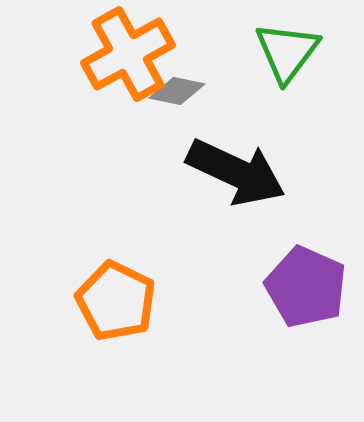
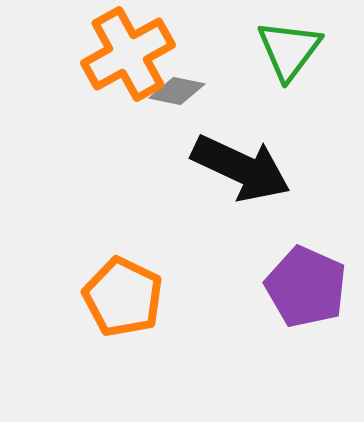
green triangle: moved 2 px right, 2 px up
black arrow: moved 5 px right, 4 px up
orange pentagon: moved 7 px right, 4 px up
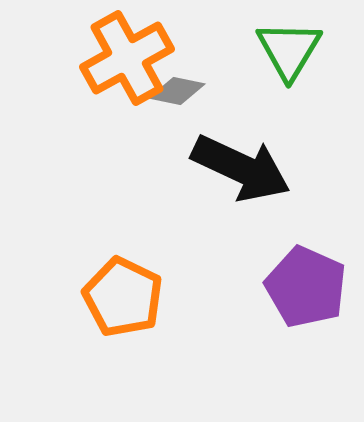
green triangle: rotated 6 degrees counterclockwise
orange cross: moved 1 px left, 4 px down
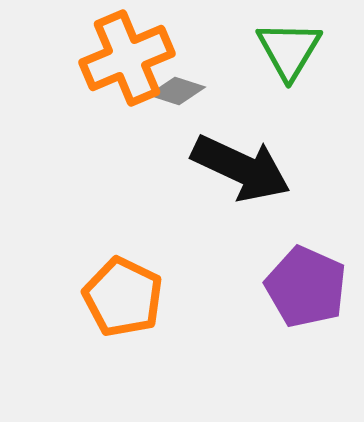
orange cross: rotated 6 degrees clockwise
gray diamond: rotated 6 degrees clockwise
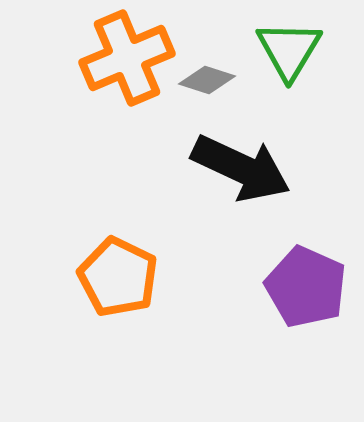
gray diamond: moved 30 px right, 11 px up
orange pentagon: moved 5 px left, 20 px up
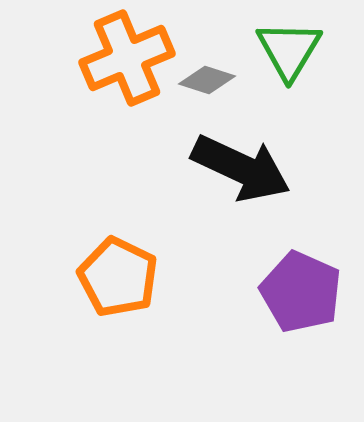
purple pentagon: moved 5 px left, 5 px down
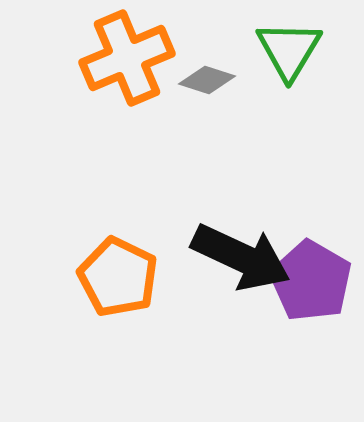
black arrow: moved 89 px down
purple pentagon: moved 10 px right, 11 px up; rotated 6 degrees clockwise
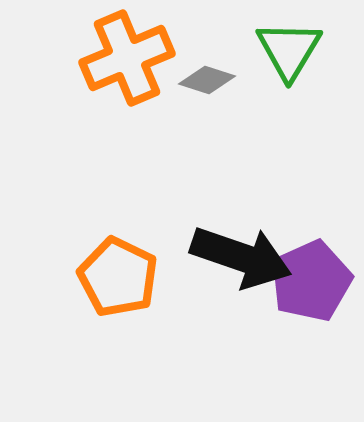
black arrow: rotated 6 degrees counterclockwise
purple pentagon: rotated 18 degrees clockwise
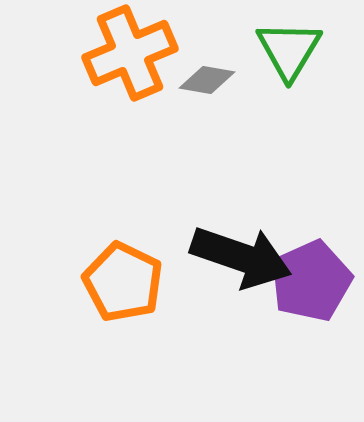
orange cross: moved 3 px right, 5 px up
gray diamond: rotated 8 degrees counterclockwise
orange pentagon: moved 5 px right, 5 px down
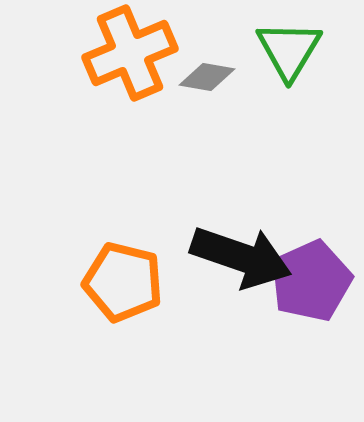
gray diamond: moved 3 px up
orange pentagon: rotated 12 degrees counterclockwise
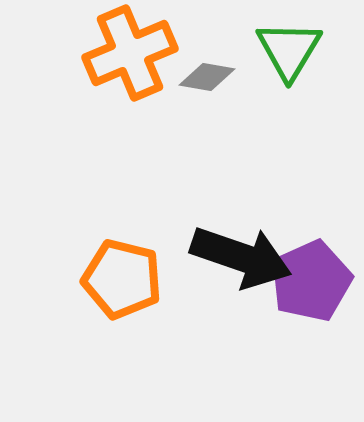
orange pentagon: moved 1 px left, 3 px up
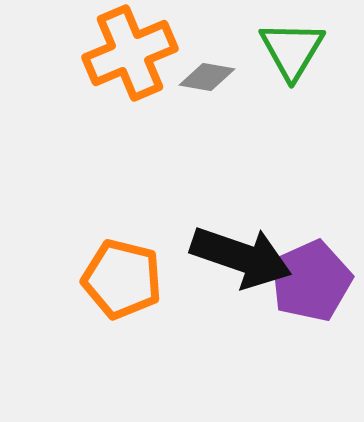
green triangle: moved 3 px right
